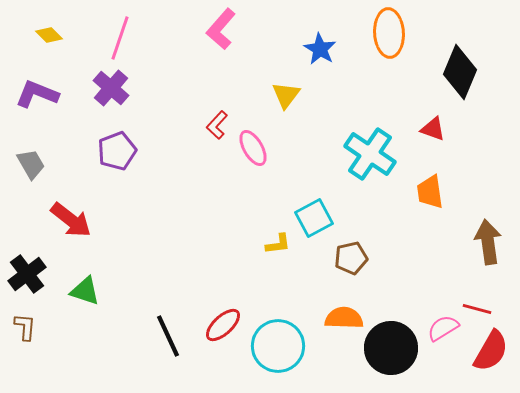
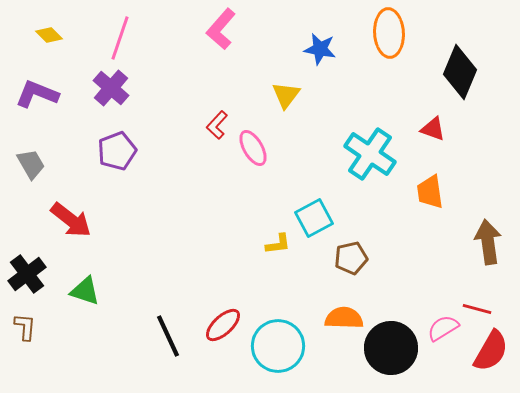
blue star: rotated 20 degrees counterclockwise
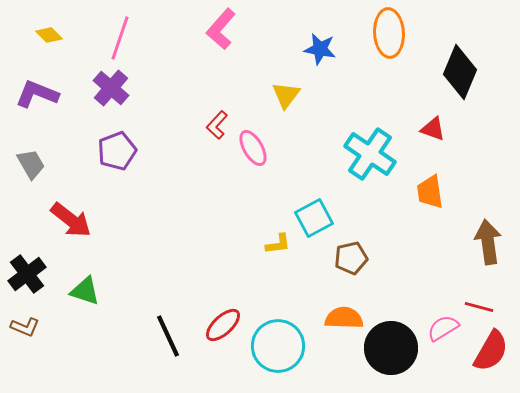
red line: moved 2 px right, 2 px up
brown L-shape: rotated 108 degrees clockwise
